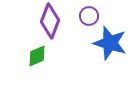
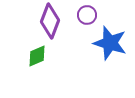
purple circle: moved 2 px left, 1 px up
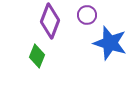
green diamond: rotated 45 degrees counterclockwise
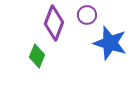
purple diamond: moved 4 px right, 2 px down
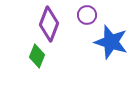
purple diamond: moved 5 px left, 1 px down
blue star: moved 1 px right, 1 px up
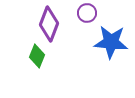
purple circle: moved 2 px up
blue star: rotated 12 degrees counterclockwise
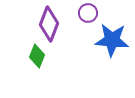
purple circle: moved 1 px right
blue star: moved 1 px right, 2 px up
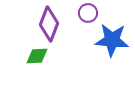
green diamond: rotated 65 degrees clockwise
